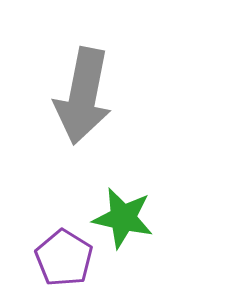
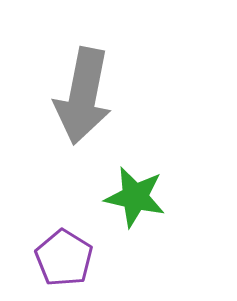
green star: moved 12 px right, 21 px up
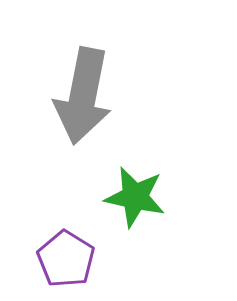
purple pentagon: moved 2 px right, 1 px down
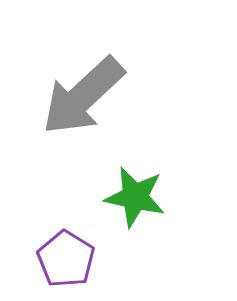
gray arrow: rotated 36 degrees clockwise
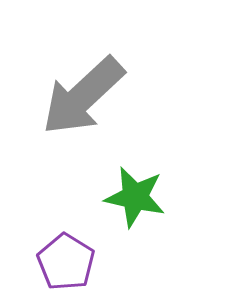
purple pentagon: moved 3 px down
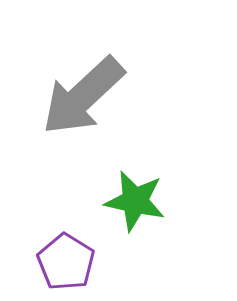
green star: moved 4 px down
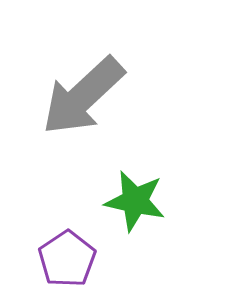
purple pentagon: moved 1 px right, 3 px up; rotated 6 degrees clockwise
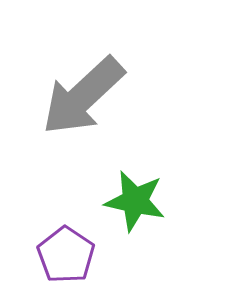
purple pentagon: moved 1 px left, 4 px up; rotated 4 degrees counterclockwise
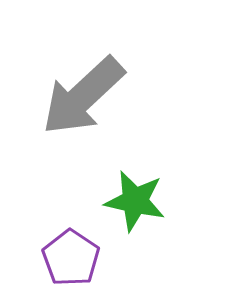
purple pentagon: moved 5 px right, 3 px down
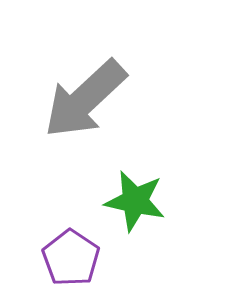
gray arrow: moved 2 px right, 3 px down
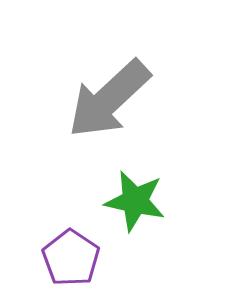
gray arrow: moved 24 px right
